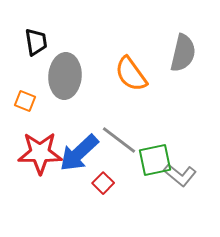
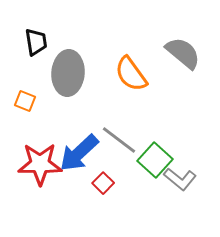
gray semicircle: rotated 63 degrees counterclockwise
gray ellipse: moved 3 px right, 3 px up
red star: moved 11 px down
green square: rotated 36 degrees counterclockwise
gray L-shape: moved 4 px down
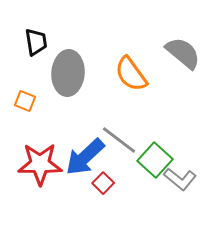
blue arrow: moved 6 px right, 4 px down
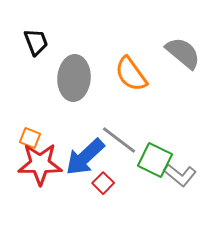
black trapezoid: rotated 12 degrees counterclockwise
gray ellipse: moved 6 px right, 5 px down
orange square: moved 5 px right, 37 px down
green square: rotated 16 degrees counterclockwise
gray L-shape: moved 4 px up
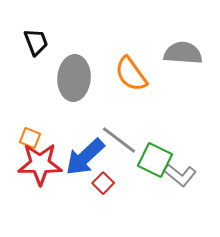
gray semicircle: rotated 36 degrees counterclockwise
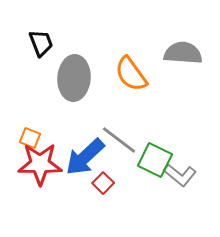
black trapezoid: moved 5 px right, 1 px down
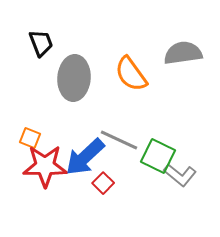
gray semicircle: rotated 12 degrees counterclockwise
gray line: rotated 12 degrees counterclockwise
green square: moved 3 px right, 4 px up
red star: moved 5 px right, 2 px down
